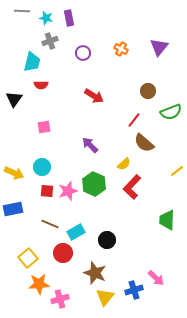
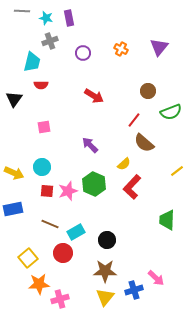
brown star: moved 10 px right, 2 px up; rotated 20 degrees counterclockwise
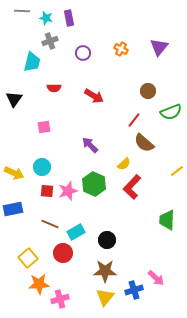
red semicircle: moved 13 px right, 3 px down
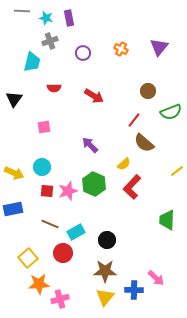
blue cross: rotated 18 degrees clockwise
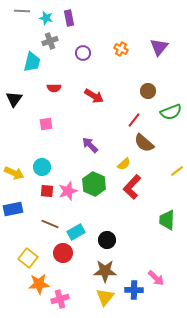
pink square: moved 2 px right, 3 px up
yellow square: rotated 12 degrees counterclockwise
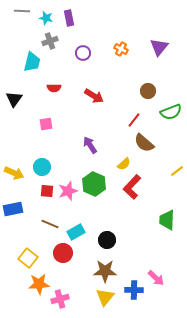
purple arrow: rotated 12 degrees clockwise
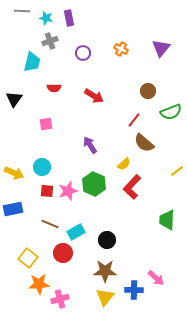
purple triangle: moved 2 px right, 1 px down
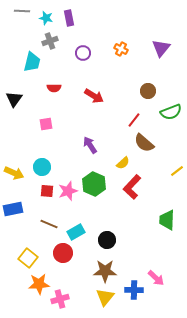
yellow semicircle: moved 1 px left, 1 px up
brown line: moved 1 px left
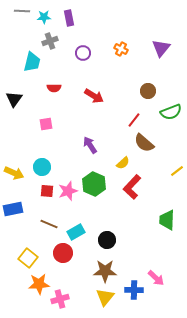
cyan star: moved 2 px left, 1 px up; rotated 16 degrees counterclockwise
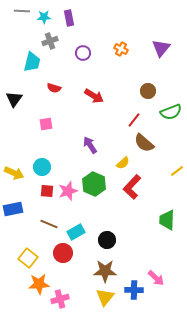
red semicircle: rotated 16 degrees clockwise
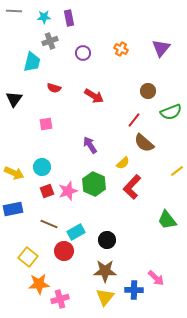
gray line: moved 8 px left
red square: rotated 24 degrees counterclockwise
green trapezoid: rotated 40 degrees counterclockwise
red circle: moved 1 px right, 2 px up
yellow square: moved 1 px up
